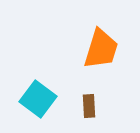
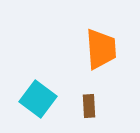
orange trapezoid: rotated 21 degrees counterclockwise
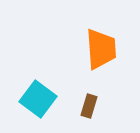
brown rectangle: rotated 20 degrees clockwise
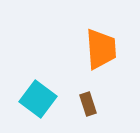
brown rectangle: moved 1 px left, 2 px up; rotated 35 degrees counterclockwise
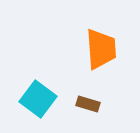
brown rectangle: rotated 55 degrees counterclockwise
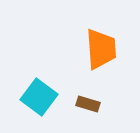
cyan square: moved 1 px right, 2 px up
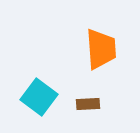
brown rectangle: rotated 20 degrees counterclockwise
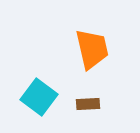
orange trapezoid: moved 9 px left; rotated 9 degrees counterclockwise
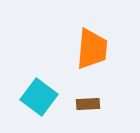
orange trapezoid: rotated 18 degrees clockwise
